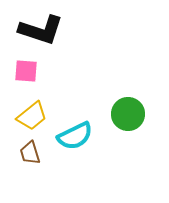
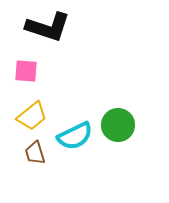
black L-shape: moved 7 px right, 3 px up
green circle: moved 10 px left, 11 px down
brown trapezoid: moved 5 px right
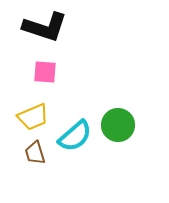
black L-shape: moved 3 px left
pink square: moved 19 px right, 1 px down
yellow trapezoid: moved 1 px right, 1 px down; rotated 16 degrees clockwise
cyan semicircle: rotated 15 degrees counterclockwise
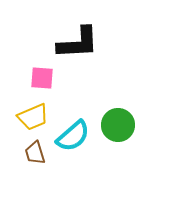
black L-shape: moved 33 px right, 16 px down; rotated 21 degrees counterclockwise
pink square: moved 3 px left, 6 px down
cyan semicircle: moved 2 px left
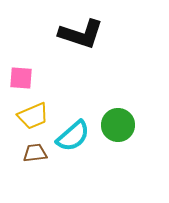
black L-shape: moved 3 px right, 9 px up; rotated 21 degrees clockwise
pink square: moved 21 px left
yellow trapezoid: moved 1 px up
brown trapezoid: rotated 100 degrees clockwise
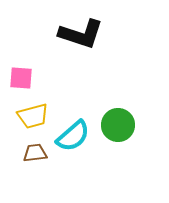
yellow trapezoid: rotated 8 degrees clockwise
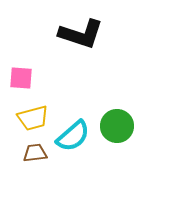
yellow trapezoid: moved 2 px down
green circle: moved 1 px left, 1 px down
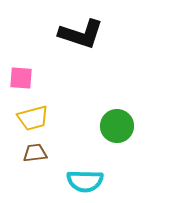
cyan semicircle: moved 12 px right, 45 px down; rotated 42 degrees clockwise
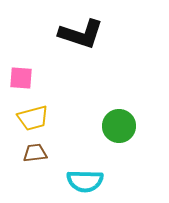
green circle: moved 2 px right
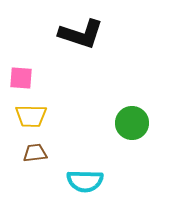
yellow trapezoid: moved 2 px left, 2 px up; rotated 16 degrees clockwise
green circle: moved 13 px right, 3 px up
